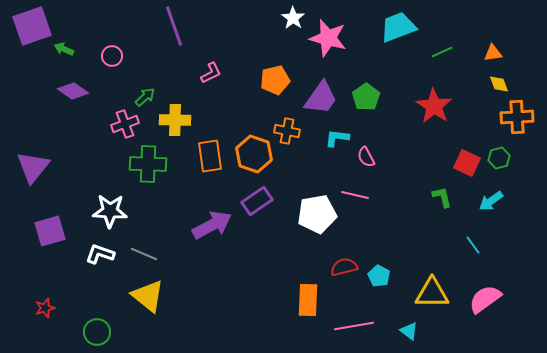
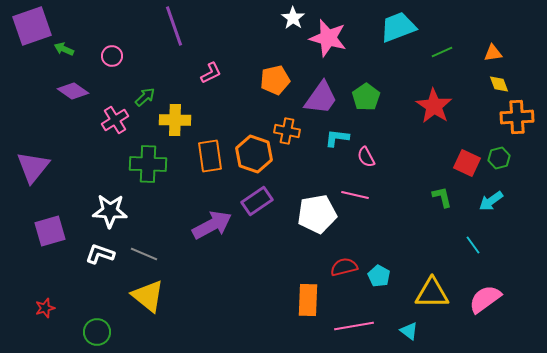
pink cross at (125, 124): moved 10 px left, 4 px up; rotated 12 degrees counterclockwise
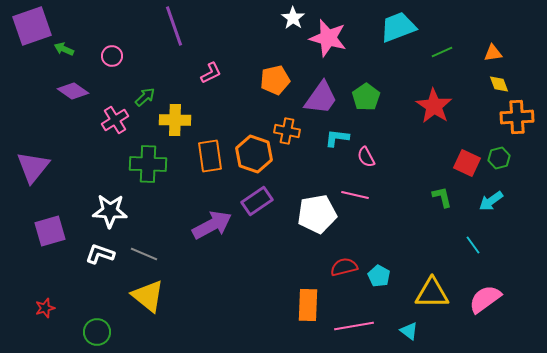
orange rectangle at (308, 300): moved 5 px down
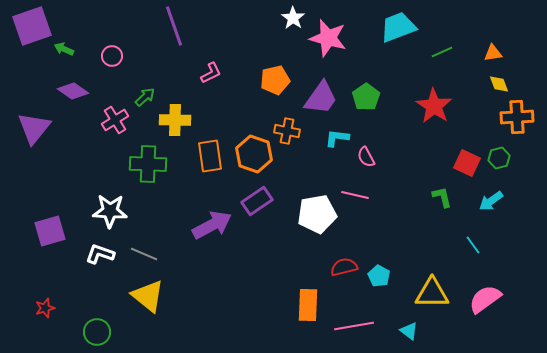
purple triangle at (33, 167): moved 1 px right, 39 px up
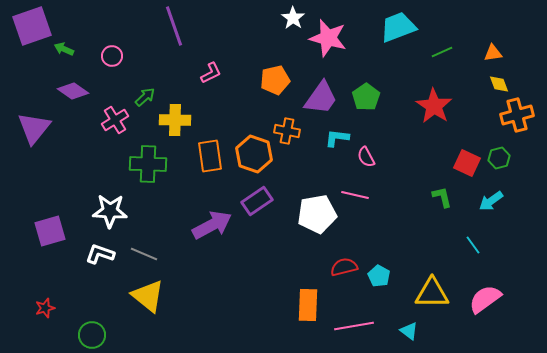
orange cross at (517, 117): moved 2 px up; rotated 12 degrees counterclockwise
green circle at (97, 332): moved 5 px left, 3 px down
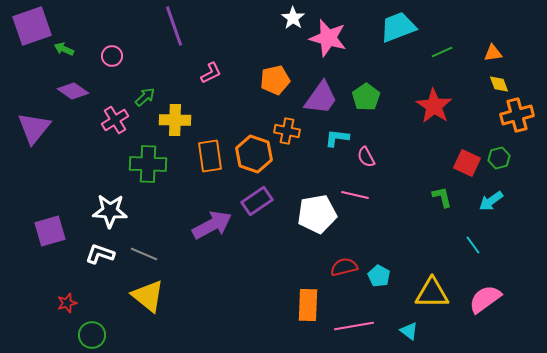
red star at (45, 308): moved 22 px right, 5 px up
